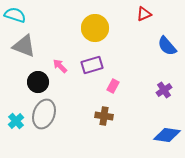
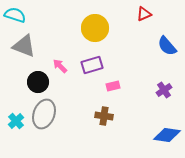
pink rectangle: rotated 48 degrees clockwise
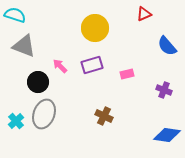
pink rectangle: moved 14 px right, 12 px up
purple cross: rotated 35 degrees counterclockwise
brown cross: rotated 18 degrees clockwise
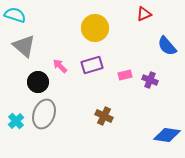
gray triangle: rotated 20 degrees clockwise
pink rectangle: moved 2 px left, 1 px down
purple cross: moved 14 px left, 10 px up
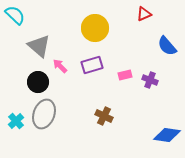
cyan semicircle: rotated 25 degrees clockwise
gray triangle: moved 15 px right
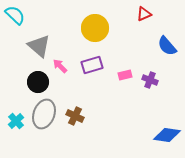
brown cross: moved 29 px left
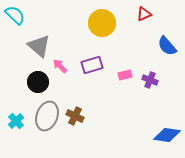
yellow circle: moved 7 px right, 5 px up
gray ellipse: moved 3 px right, 2 px down
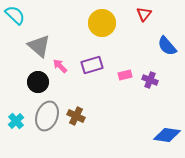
red triangle: rotated 28 degrees counterclockwise
brown cross: moved 1 px right
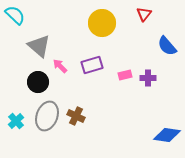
purple cross: moved 2 px left, 2 px up; rotated 21 degrees counterclockwise
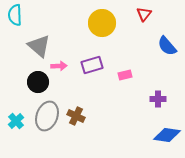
cyan semicircle: rotated 135 degrees counterclockwise
pink arrow: moved 1 px left; rotated 133 degrees clockwise
purple cross: moved 10 px right, 21 px down
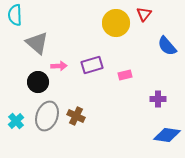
yellow circle: moved 14 px right
gray triangle: moved 2 px left, 3 px up
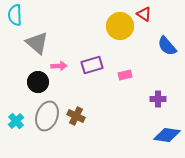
red triangle: rotated 35 degrees counterclockwise
yellow circle: moved 4 px right, 3 px down
